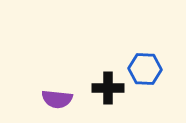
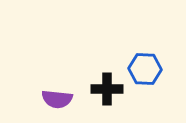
black cross: moved 1 px left, 1 px down
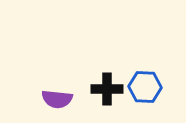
blue hexagon: moved 18 px down
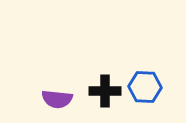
black cross: moved 2 px left, 2 px down
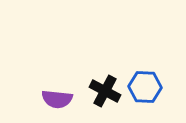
black cross: rotated 28 degrees clockwise
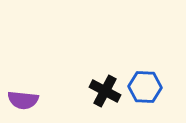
purple semicircle: moved 34 px left, 1 px down
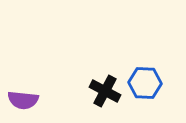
blue hexagon: moved 4 px up
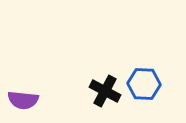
blue hexagon: moved 1 px left, 1 px down
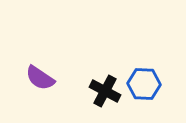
purple semicircle: moved 17 px right, 22 px up; rotated 28 degrees clockwise
